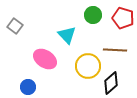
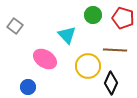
black diamond: rotated 25 degrees counterclockwise
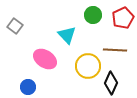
red pentagon: rotated 30 degrees clockwise
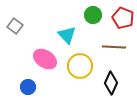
red pentagon: rotated 25 degrees counterclockwise
brown line: moved 1 px left, 3 px up
yellow circle: moved 8 px left
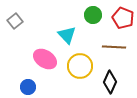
gray square: moved 5 px up; rotated 14 degrees clockwise
black diamond: moved 1 px left, 1 px up
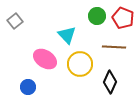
green circle: moved 4 px right, 1 px down
yellow circle: moved 2 px up
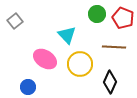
green circle: moved 2 px up
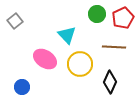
red pentagon: rotated 25 degrees clockwise
blue circle: moved 6 px left
